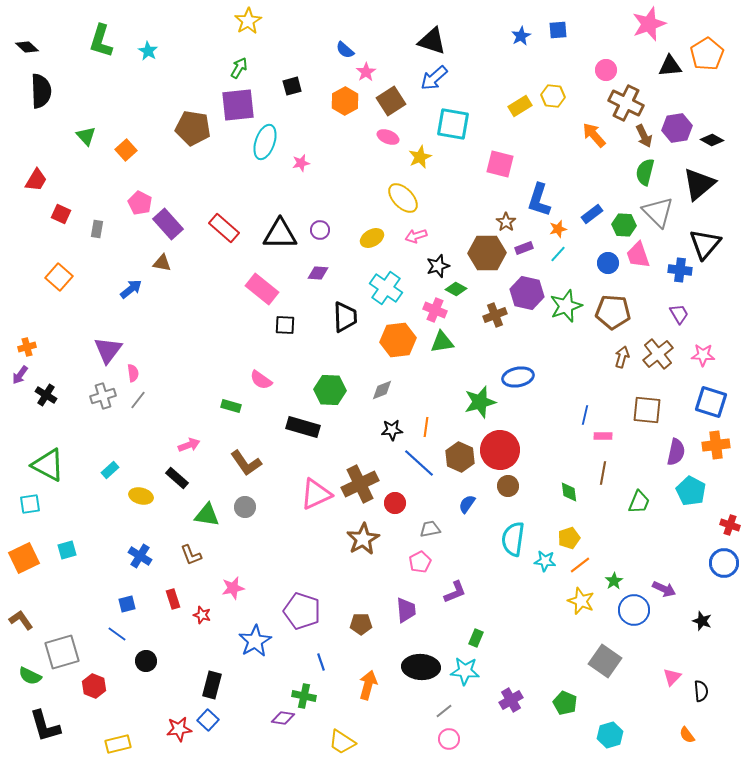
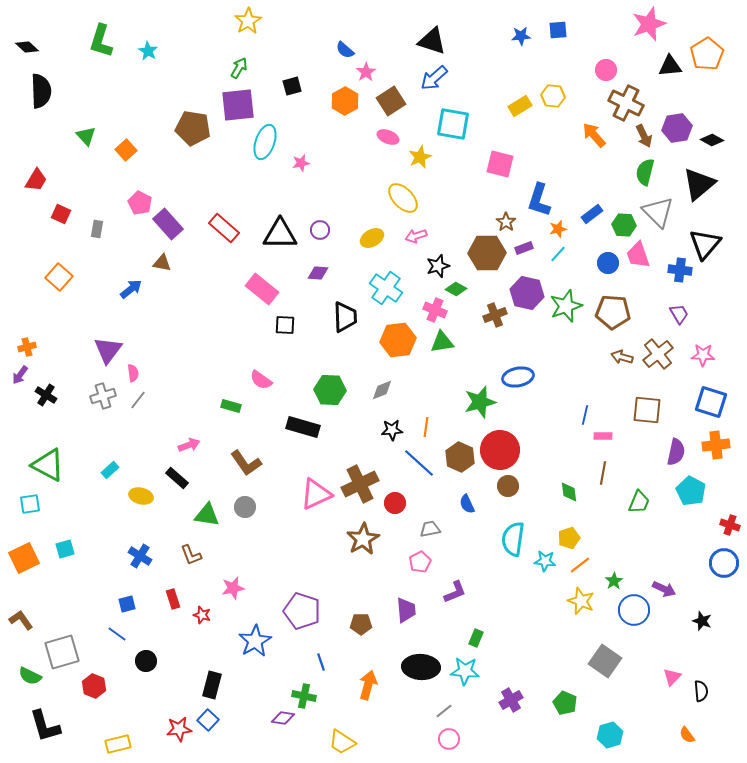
blue star at (521, 36): rotated 24 degrees clockwise
brown arrow at (622, 357): rotated 90 degrees counterclockwise
blue semicircle at (467, 504): rotated 60 degrees counterclockwise
cyan square at (67, 550): moved 2 px left, 1 px up
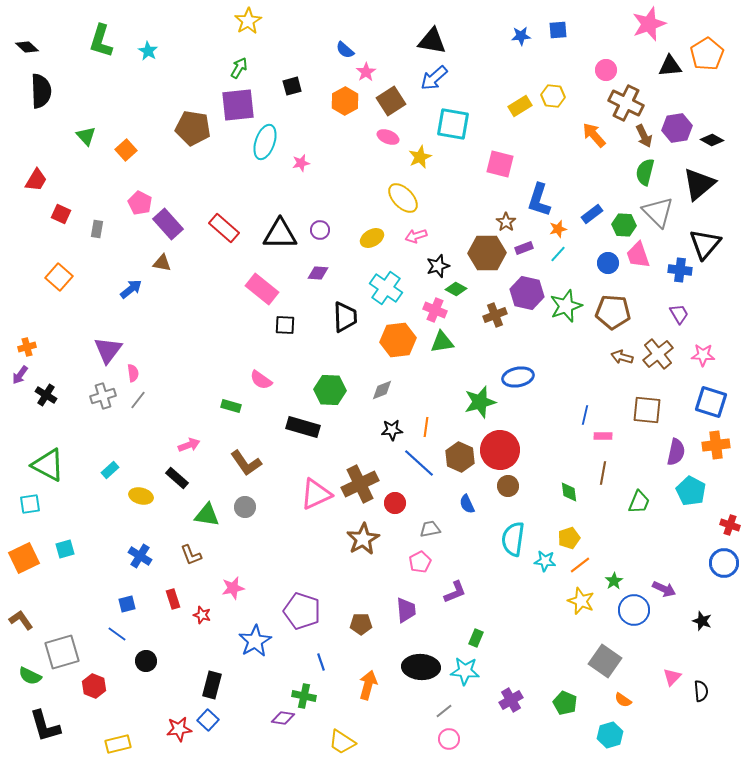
black triangle at (432, 41): rotated 8 degrees counterclockwise
orange semicircle at (687, 735): moved 64 px left, 35 px up; rotated 18 degrees counterclockwise
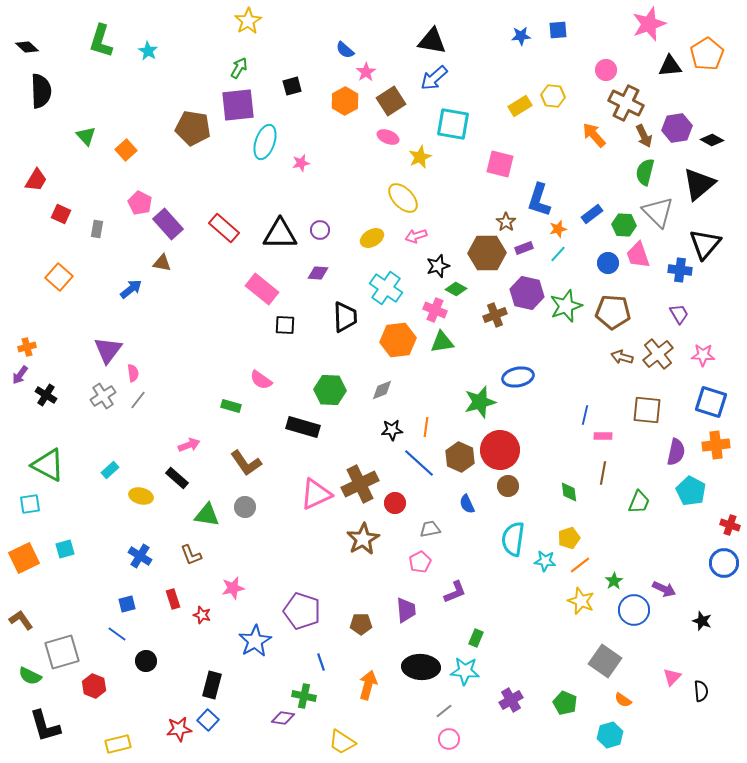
gray cross at (103, 396): rotated 15 degrees counterclockwise
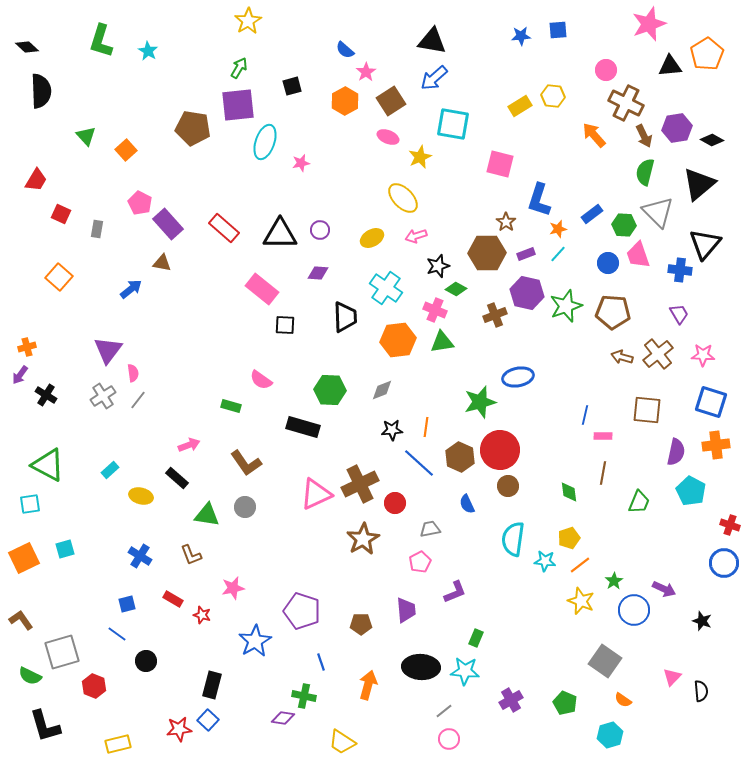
purple rectangle at (524, 248): moved 2 px right, 6 px down
red rectangle at (173, 599): rotated 42 degrees counterclockwise
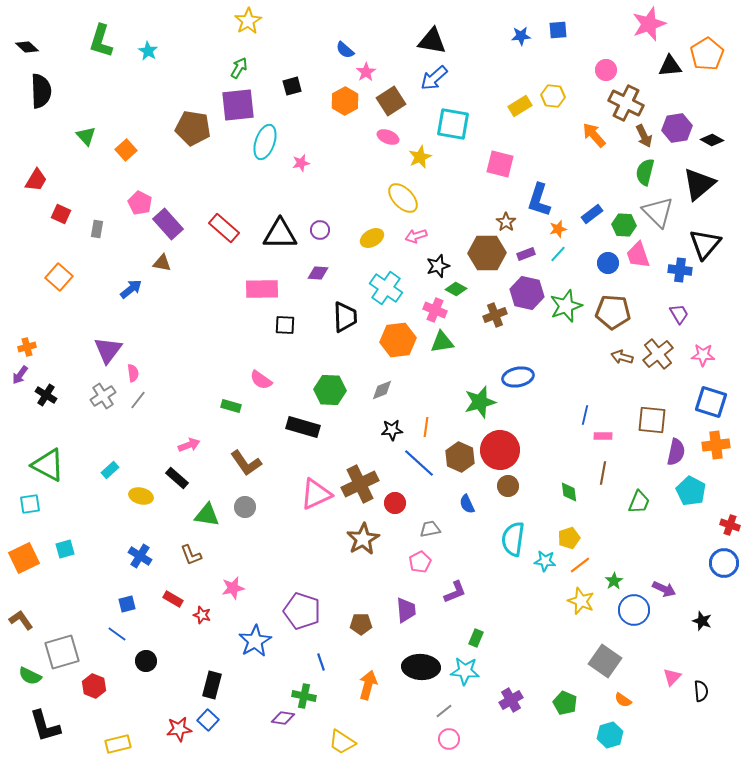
pink rectangle at (262, 289): rotated 40 degrees counterclockwise
brown square at (647, 410): moved 5 px right, 10 px down
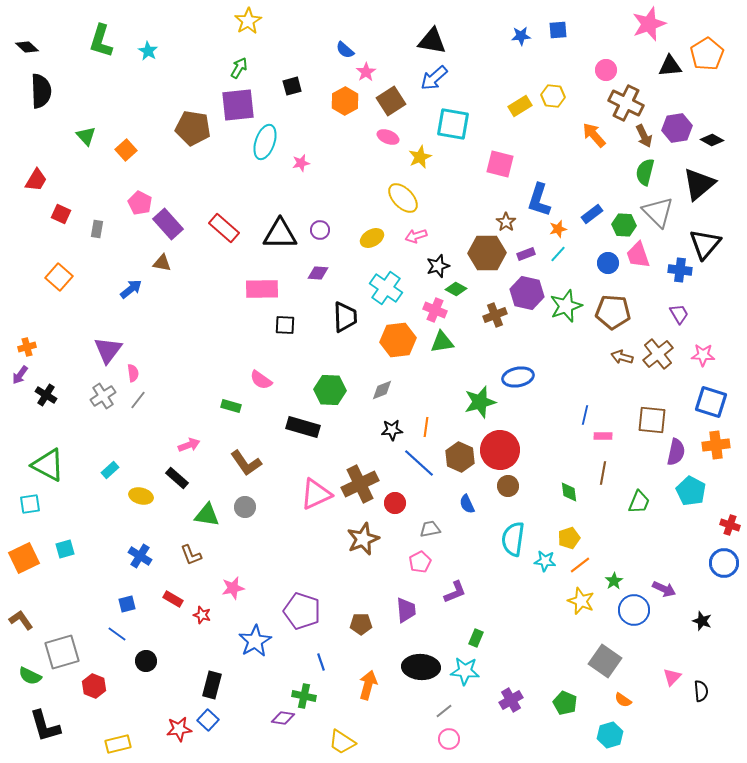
brown star at (363, 539): rotated 8 degrees clockwise
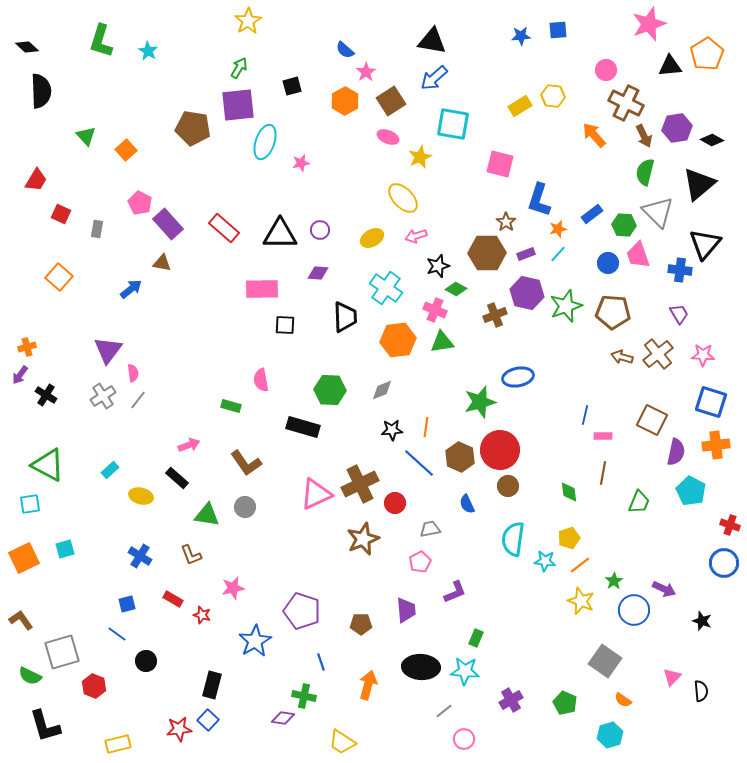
pink semicircle at (261, 380): rotated 45 degrees clockwise
brown square at (652, 420): rotated 20 degrees clockwise
pink circle at (449, 739): moved 15 px right
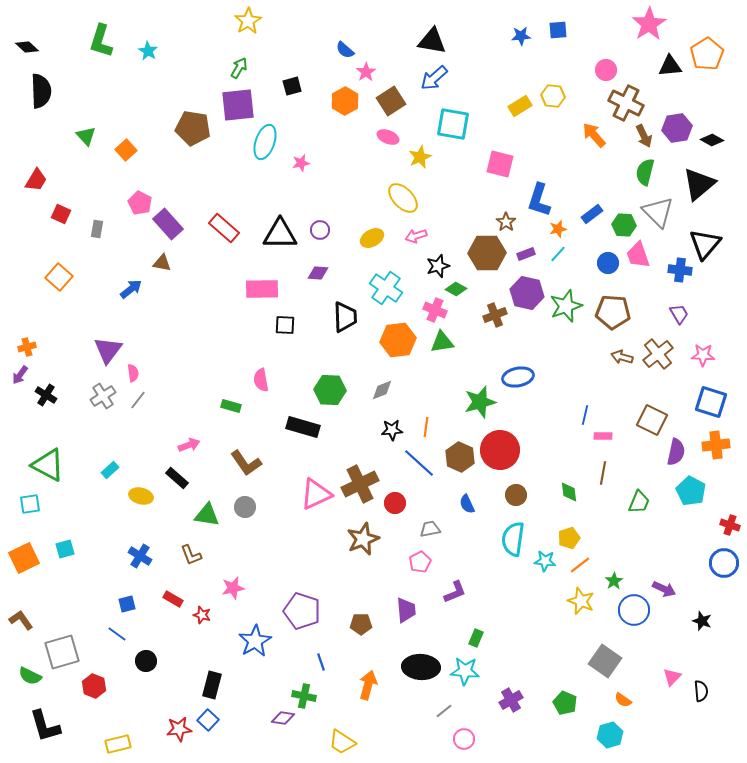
pink star at (649, 24): rotated 12 degrees counterclockwise
brown circle at (508, 486): moved 8 px right, 9 px down
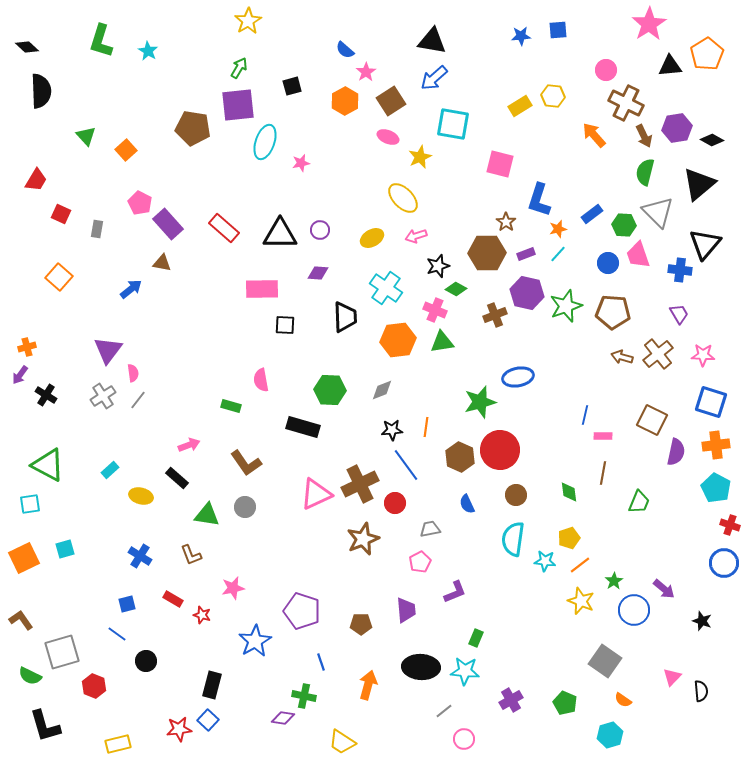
blue line at (419, 463): moved 13 px left, 2 px down; rotated 12 degrees clockwise
cyan pentagon at (691, 491): moved 25 px right, 3 px up
purple arrow at (664, 589): rotated 15 degrees clockwise
